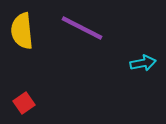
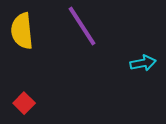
purple line: moved 2 px up; rotated 30 degrees clockwise
red square: rotated 10 degrees counterclockwise
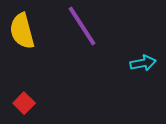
yellow semicircle: rotated 9 degrees counterclockwise
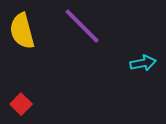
purple line: rotated 12 degrees counterclockwise
red square: moved 3 px left, 1 px down
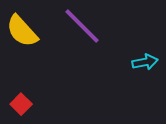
yellow semicircle: rotated 27 degrees counterclockwise
cyan arrow: moved 2 px right, 1 px up
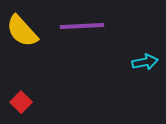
purple line: rotated 48 degrees counterclockwise
red square: moved 2 px up
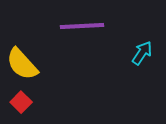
yellow semicircle: moved 33 px down
cyan arrow: moved 3 px left, 9 px up; rotated 45 degrees counterclockwise
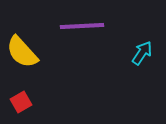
yellow semicircle: moved 12 px up
red square: rotated 15 degrees clockwise
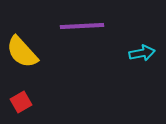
cyan arrow: rotated 45 degrees clockwise
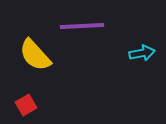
yellow semicircle: moved 13 px right, 3 px down
red square: moved 5 px right, 3 px down
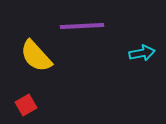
yellow semicircle: moved 1 px right, 1 px down
